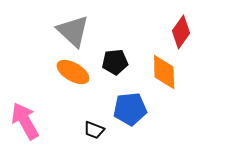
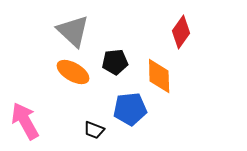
orange diamond: moved 5 px left, 4 px down
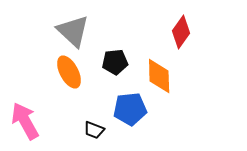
orange ellipse: moved 4 px left; rotated 32 degrees clockwise
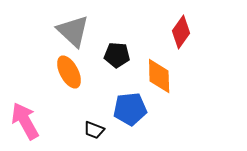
black pentagon: moved 2 px right, 7 px up; rotated 10 degrees clockwise
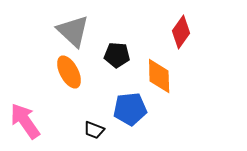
pink arrow: rotated 6 degrees counterclockwise
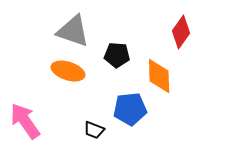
gray triangle: rotated 24 degrees counterclockwise
orange ellipse: moved 1 px left, 1 px up; rotated 44 degrees counterclockwise
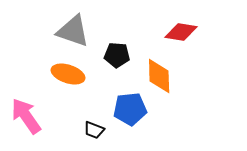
red diamond: rotated 64 degrees clockwise
orange ellipse: moved 3 px down
pink arrow: moved 1 px right, 5 px up
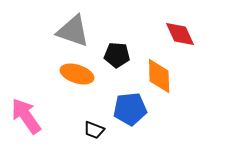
red diamond: moved 1 px left, 2 px down; rotated 56 degrees clockwise
orange ellipse: moved 9 px right
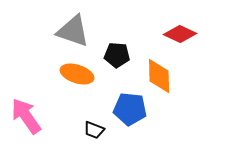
red diamond: rotated 40 degrees counterclockwise
blue pentagon: rotated 12 degrees clockwise
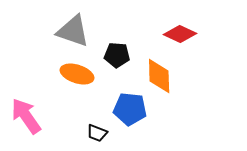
black trapezoid: moved 3 px right, 3 px down
